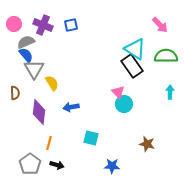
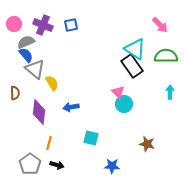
gray triangle: moved 1 px right; rotated 20 degrees counterclockwise
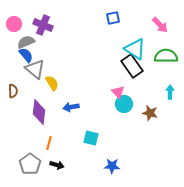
blue square: moved 42 px right, 7 px up
brown semicircle: moved 2 px left, 2 px up
brown star: moved 3 px right, 31 px up
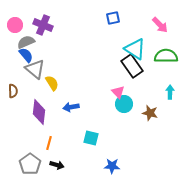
pink circle: moved 1 px right, 1 px down
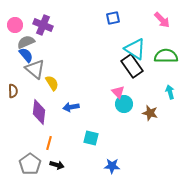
pink arrow: moved 2 px right, 5 px up
cyan arrow: rotated 16 degrees counterclockwise
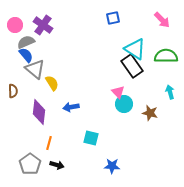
purple cross: rotated 12 degrees clockwise
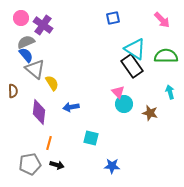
pink circle: moved 6 px right, 7 px up
gray pentagon: rotated 25 degrees clockwise
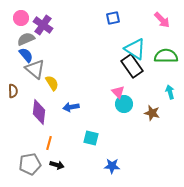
gray semicircle: moved 3 px up
brown star: moved 2 px right
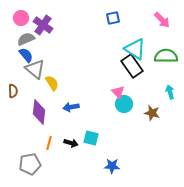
black arrow: moved 14 px right, 22 px up
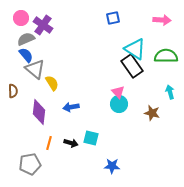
pink arrow: rotated 42 degrees counterclockwise
cyan circle: moved 5 px left
